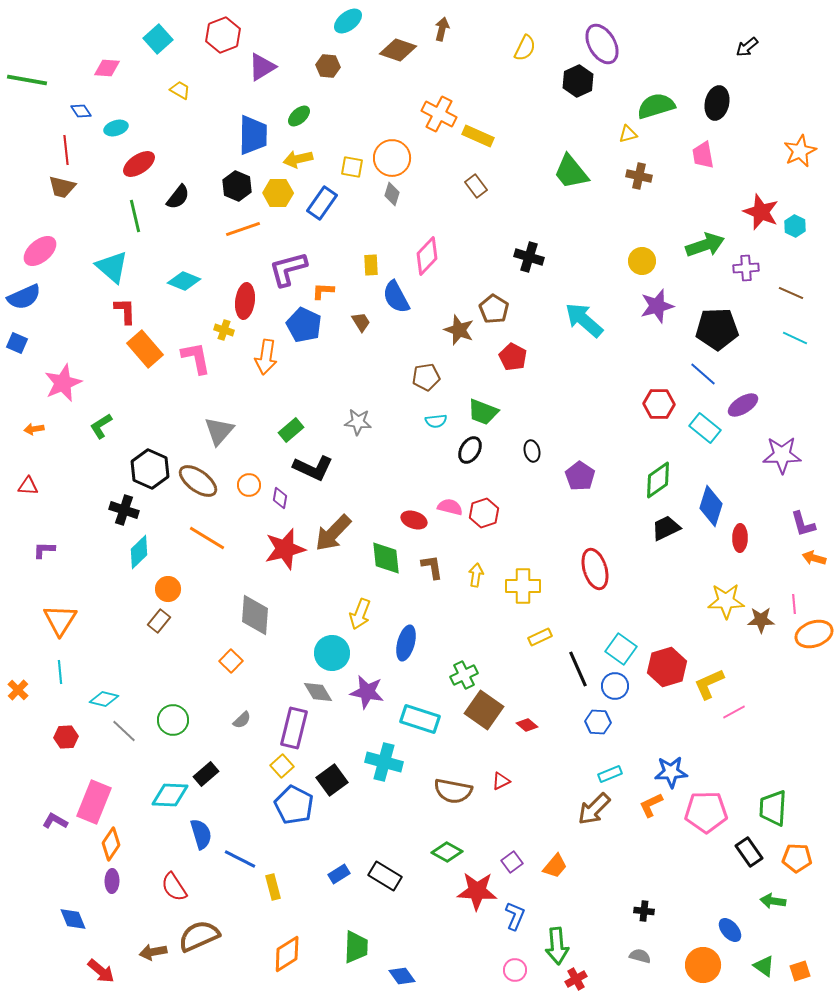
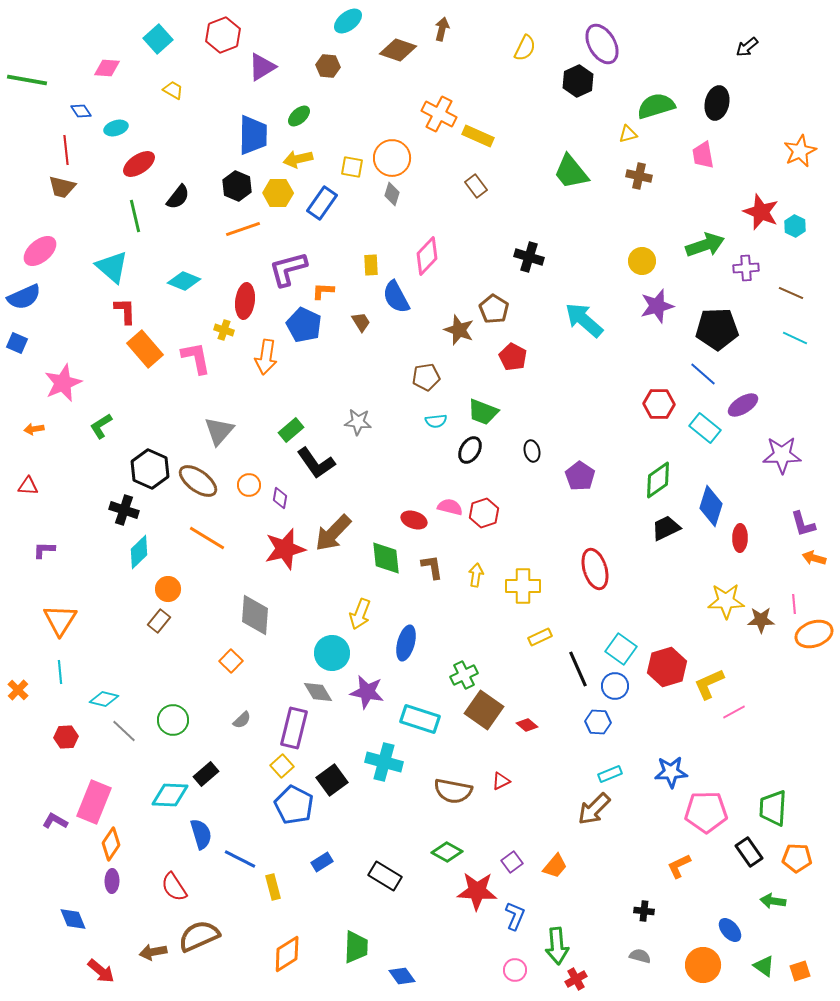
yellow trapezoid at (180, 90): moved 7 px left
black L-shape at (313, 468): moved 3 px right, 5 px up; rotated 30 degrees clockwise
orange L-shape at (651, 805): moved 28 px right, 61 px down
blue rectangle at (339, 874): moved 17 px left, 12 px up
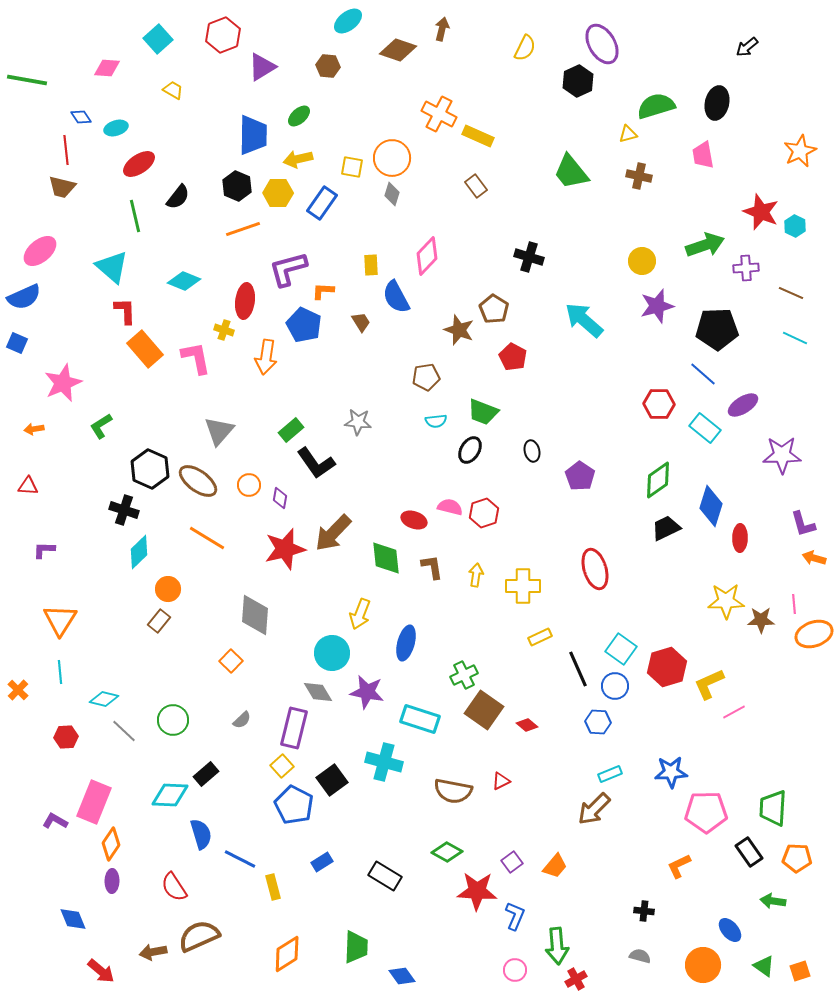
blue diamond at (81, 111): moved 6 px down
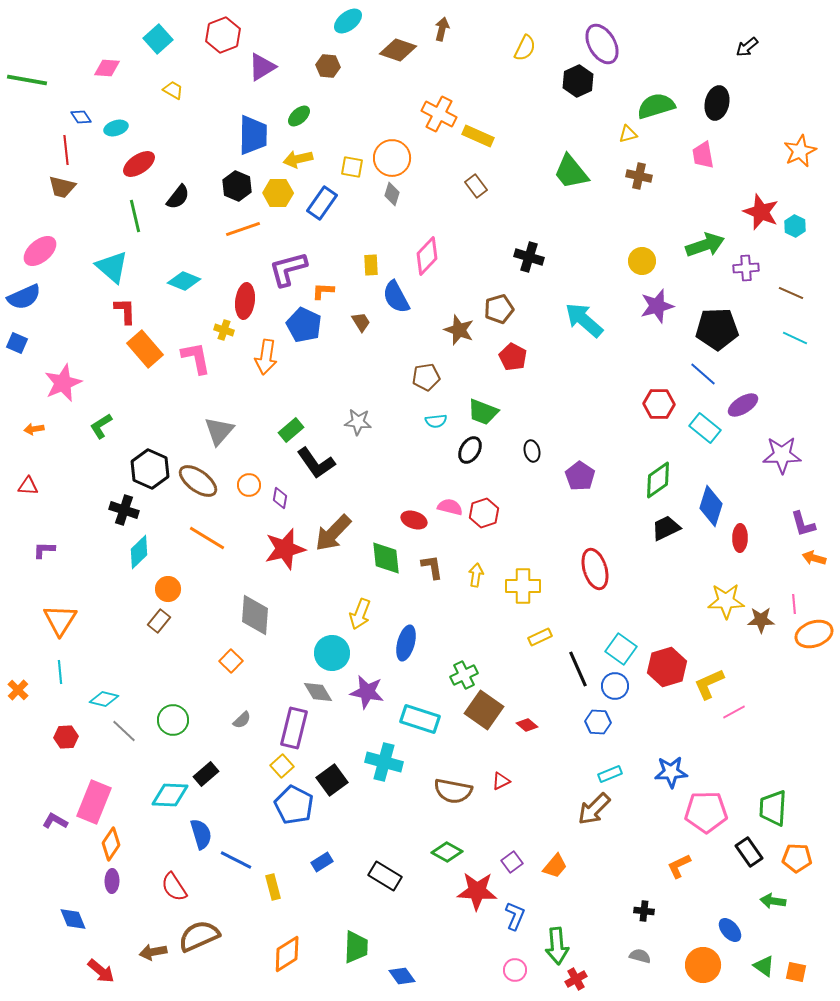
brown pentagon at (494, 309): moved 5 px right; rotated 24 degrees clockwise
blue line at (240, 859): moved 4 px left, 1 px down
orange square at (800, 971): moved 4 px left, 1 px down; rotated 30 degrees clockwise
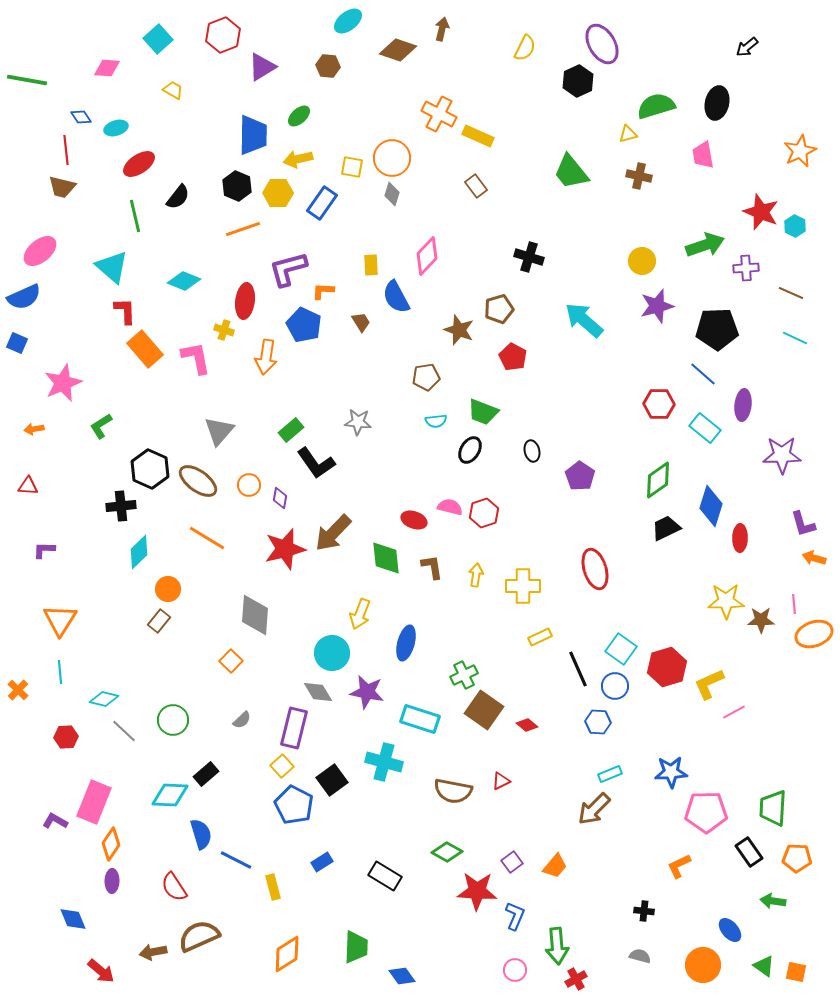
purple ellipse at (743, 405): rotated 52 degrees counterclockwise
black cross at (124, 510): moved 3 px left, 4 px up; rotated 24 degrees counterclockwise
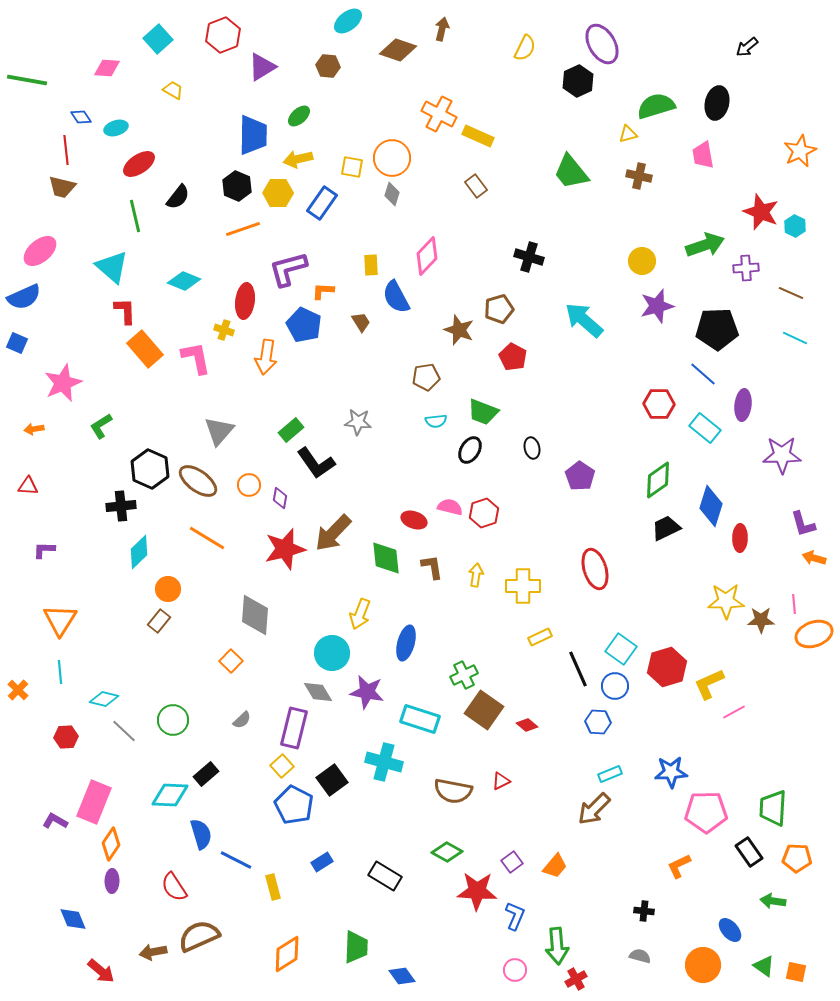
black ellipse at (532, 451): moved 3 px up
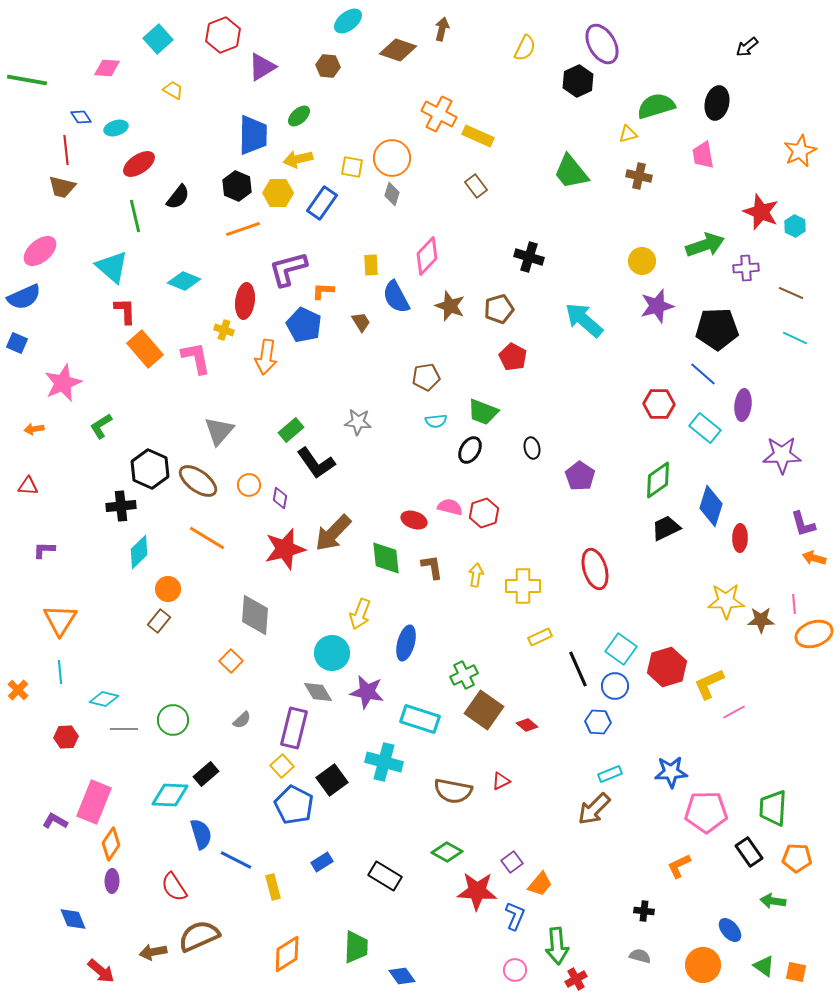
brown star at (459, 330): moved 9 px left, 24 px up
gray line at (124, 731): moved 2 px up; rotated 44 degrees counterclockwise
orange trapezoid at (555, 866): moved 15 px left, 18 px down
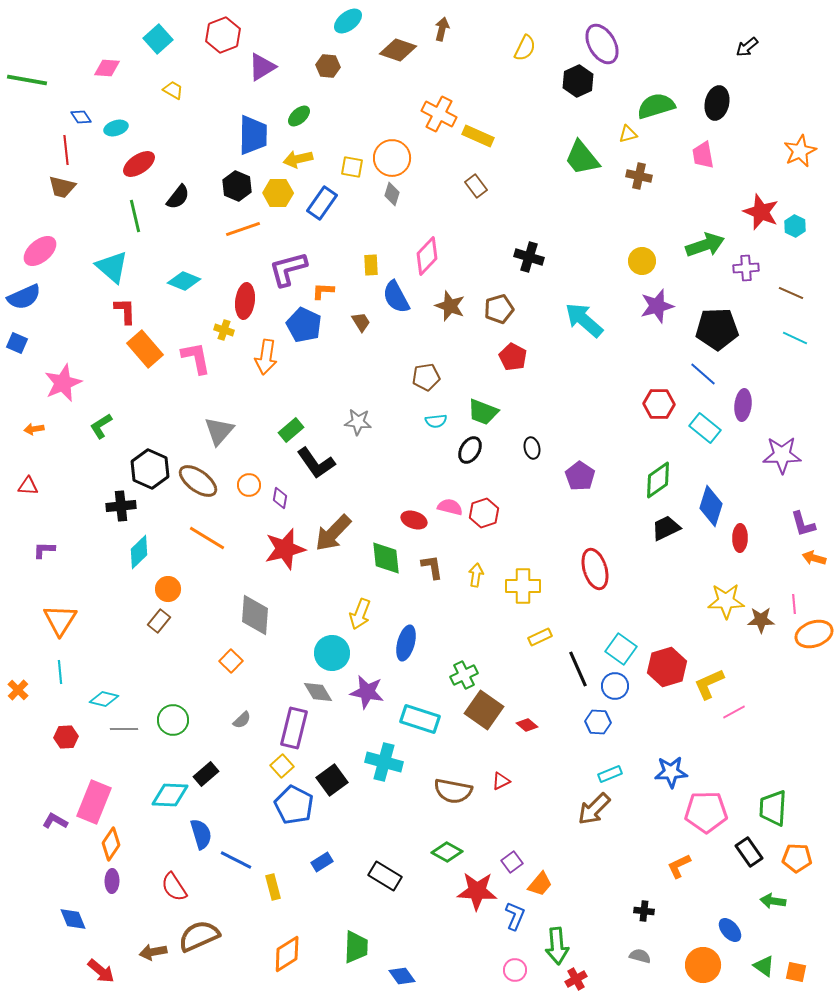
green trapezoid at (571, 172): moved 11 px right, 14 px up
